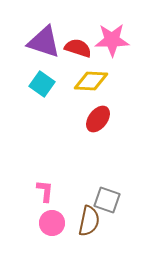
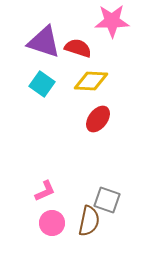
pink star: moved 19 px up
pink L-shape: rotated 60 degrees clockwise
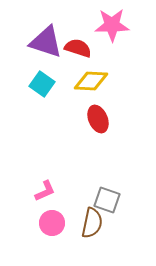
pink star: moved 4 px down
purple triangle: moved 2 px right
red ellipse: rotated 60 degrees counterclockwise
brown semicircle: moved 3 px right, 2 px down
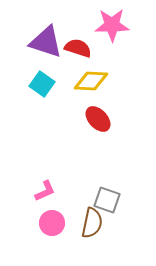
red ellipse: rotated 20 degrees counterclockwise
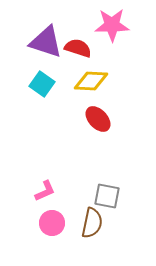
gray square: moved 4 px up; rotated 8 degrees counterclockwise
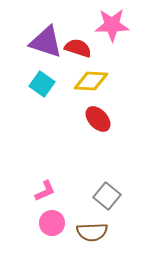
gray square: rotated 28 degrees clockwise
brown semicircle: moved 9 px down; rotated 76 degrees clockwise
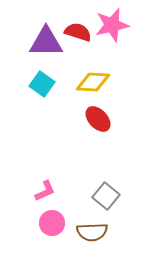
pink star: rotated 12 degrees counterclockwise
purple triangle: rotated 18 degrees counterclockwise
red semicircle: moved 16 px up
yellow diamond: moved 2 px right, 1 px down
gray square: moved 1 px left
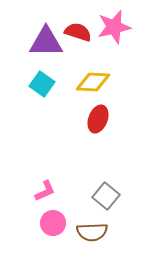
pink star: moved 2 px right, 2 px down
red ellipse: rotated 64 degrees clockwise
pink circle: moved 1 px right
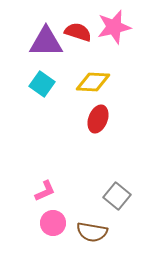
gray square: moved 11 px right
brown semicircle: rotated 12 degrees clockwise
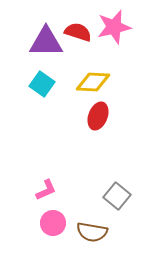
red ellipse: moved 3 px up
pink L-shape: moved 1 px right, 1 px up
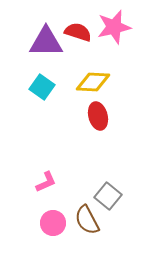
cyan square: moved 3 px down
red ellipse: rotated 36 degrees counterclockwise
pink L-shape: moved 8 px up
gray square: moved 9 px left
brown semicircle: moved 5 px left, 12 px up; rotated 52 degrees clockwise
